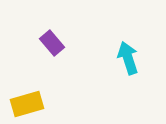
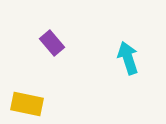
yellow rectangle: rotated 28 degrees clockwise
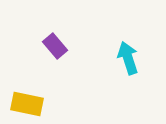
purple rectangle: moved 3 px right, 3 px down
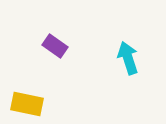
purple rectangle: rotated 15 degrees counterclockwise
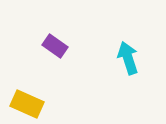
yellow rectangle: rotated 12 degrees clockwise
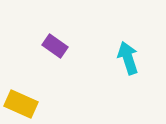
yellow rectangle: moved 6 px left
